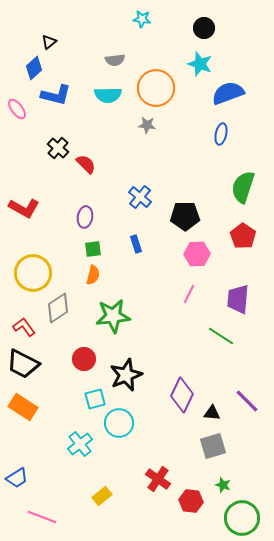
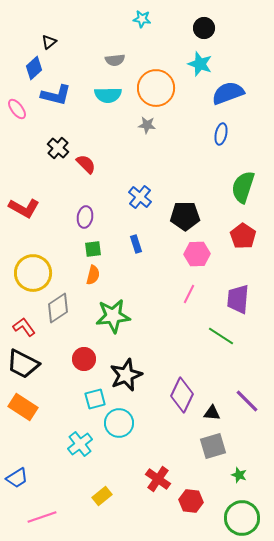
green star at (223, 485): moved 16 px right, 10 px up
pink line at (42, 517): rotated 40 degrees counterclockwise
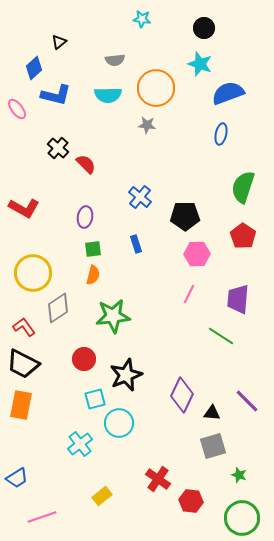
black triangle at (49, 42): moved 10 px right
orange rectangle at (23, 407): moved 2 px left, 2 px up; rotated 68 degrees clockwise
